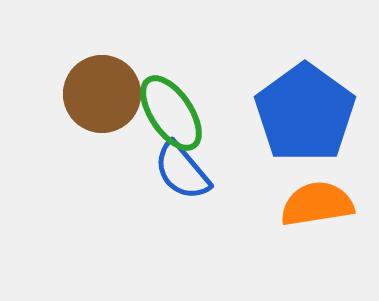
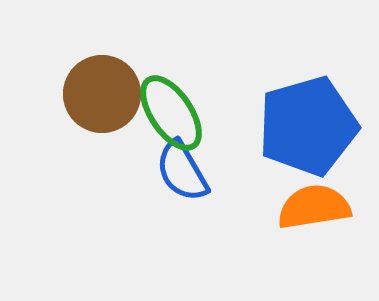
blue pentagon: moved 3 px right, 13 px down; rotated 20 degrees clockwise
blue semicircle: rotated 10 degrees clockwise
orange semicircle: moved 3 px left, 3 px down
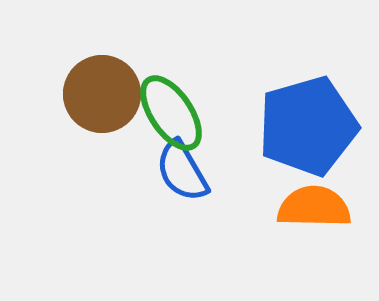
orange semicircle: rotated 10 degrees clockwise
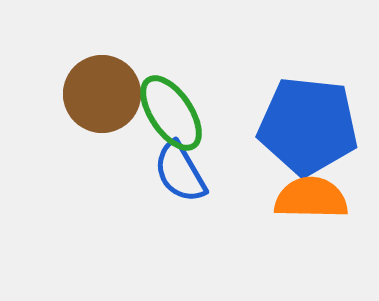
blue pentagon: rotated 22 degrees clockwise
blue semicircle: moved 2 px left, 1 px down
orange semicircle: moved 3 px left, 9 px up
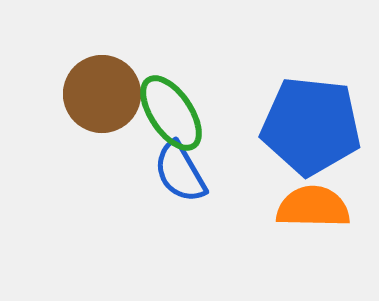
blue pentagon: moved 3 px right
orange semicircle: moved 2 px right, 9 px down
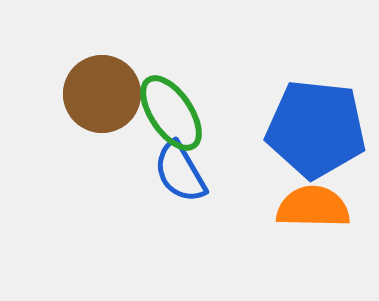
blue pentagon: moved 5 px right, 3 px down
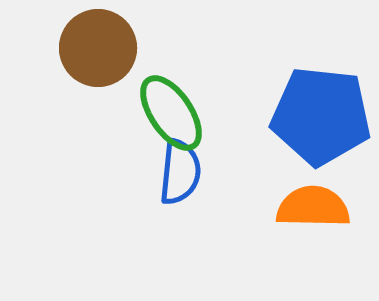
brown circle: moved 4 px left, 46 px up
blue pentagon: moved 5 px right, 13 px up
blue semicircle: rotated 144 degrees counterclockwise
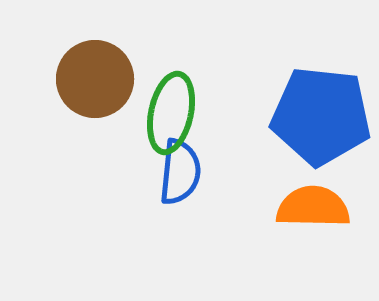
brown circle: moved 3 px left, 31 px down
green ellipse: rotated 46 degrees clockwise
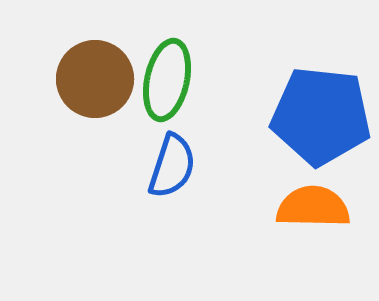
green ellipse: moved 4 px left, 33 px up
blue semicircle: moved 8 px left, 6 px up; rotated 12 degrees clockwise
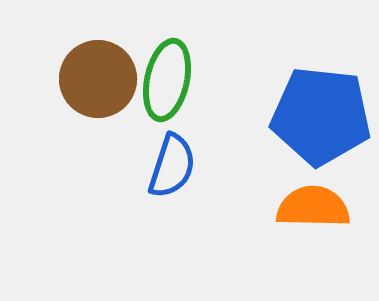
brown circle: moved 3 px right
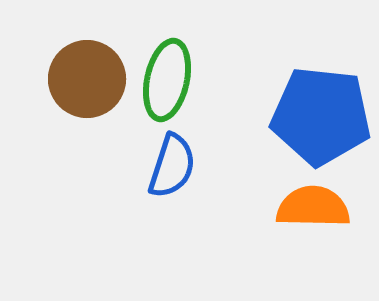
brown circle: moved 11 px left
